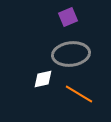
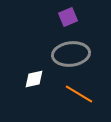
white diamond: moved 9 px left
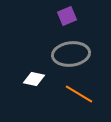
purple square: moved 1 px left, 1 px up
white diamond: rotated 25 degrees clockwise
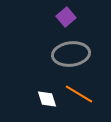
purple square: moved 1 px left, 1 px down; rotated 18 degrees counterclockwise
white diamond: moved 13 px right, 20 px down; rotated 60 degrees clockwise
